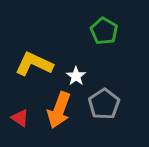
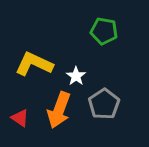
green pentagon: rotated 20 degrees counterclockwise
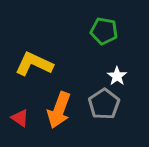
white star: moved 41 px right
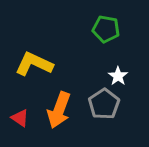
green pentagon: moved 2 px right, 2 px up
white star: moved 1 px right
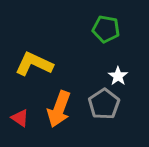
orange arrow: moved 1 px up
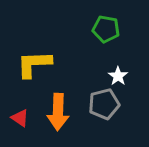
yellow L-shape: rotated 27 degrees counterclockwise
gray pentagon: rotated 20 degrees clockwise
orange arrow: moved 1 px left, 3 px down; rotated 18 degrees counterclockwise
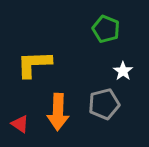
green pentagon: rotated 12 degrees clockwise
white star: moved 5 px right, 5 px up
red triangle: moved 6 px down
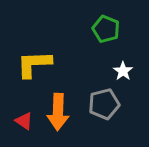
red triangle: moved 4 px right, 3 px up
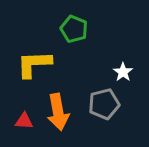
green pentagon: moved 32 px left
white star: moved 1 px down
orange arrow: rotated 12 degrees counterclockwise
red triangle: rotated 30 degrees counterclockwise
